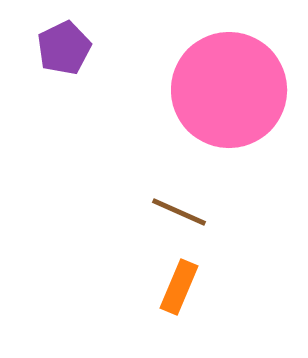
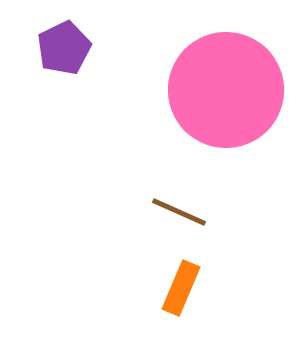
pink circle: moved 3 px left
orange rectangle: moved 2 px right, 1 px down
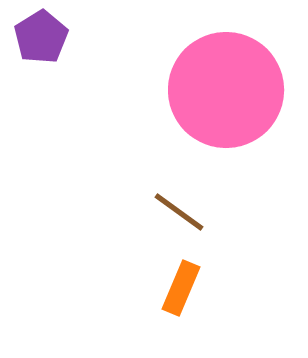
purple pentagon: moved 23 px left, 11 px up; rotated 6 degrees counterclockwise
brown line: rotated 12 degrees clockwise
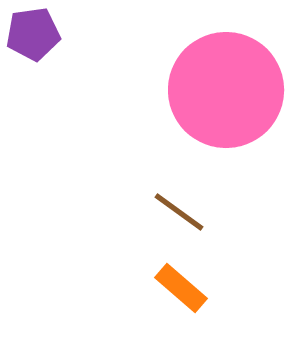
purple pentagon: moved 8 px left, 3 px up; rotated 24 degrees clockwise
orange rectangle: rotated 72 degrees counterclockwise
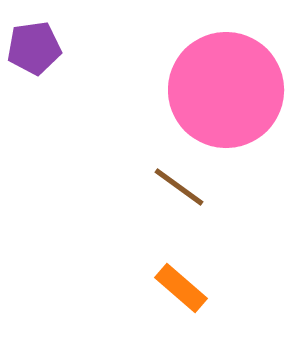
purple pentagon: moved 1 px right, 14 px down
brown line: moved 25 px up
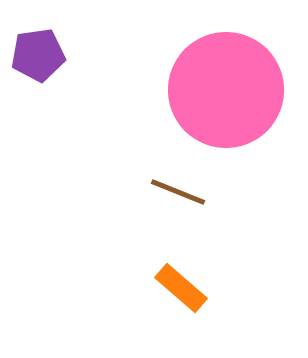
purple pentagon: moved 4 px right, 7 px down
brown line: moved 1 px left, 5 px down; rotated 14 degrees counterclockwise
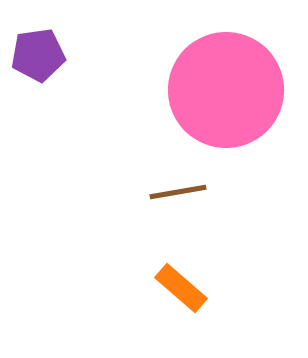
brown line: rotated 32 degrees counterclockwise
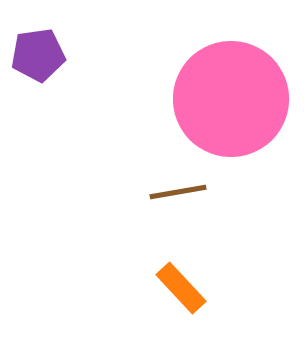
pink circle: moved 5 px right, 9 px down
orange rectangle: rotated 6 degrees clockwise
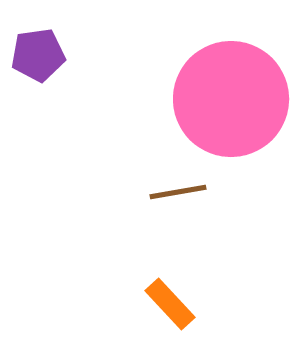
orange rectangle: moved 11 px left, 16 px down
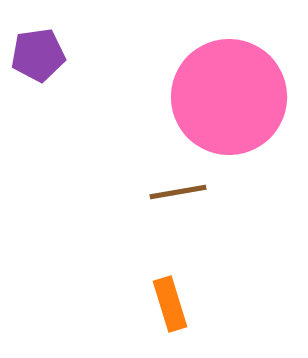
pink circle: moved 2 px left, 2 px up
orange rectangle: rotated 26 degrees clockwise
